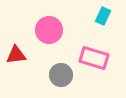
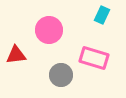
cyan rectangle: moved 1 px left, 1 px up
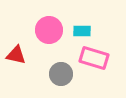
cyan rectangle: moved 20 px left, 16 px down; rotated 66 degrees clockwise
red triangle: rotated 20 degrees clockwise
gray circle: moved 1 px up
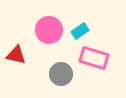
cyan rectangle: moved 2 px left; rotated 36 degrees counterclockwise
